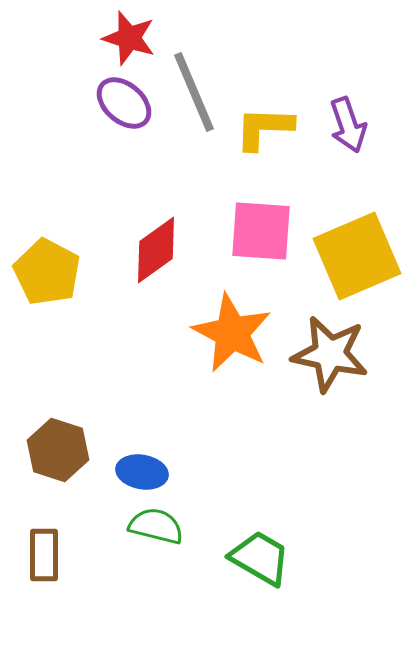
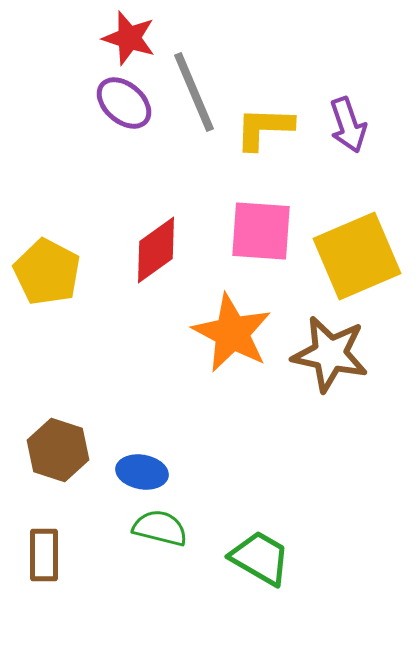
green semicircle: moved 4 px right, 2 px down
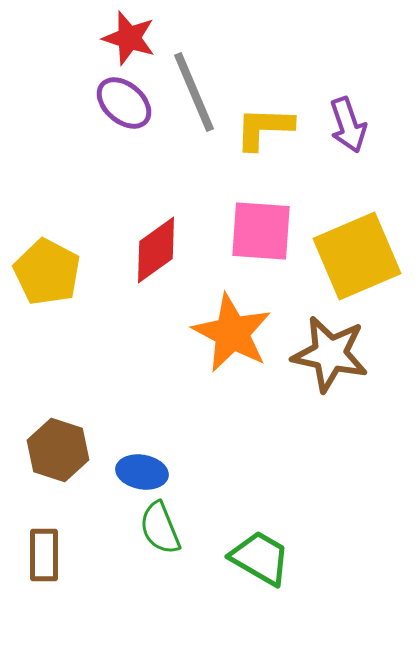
green semicircle: rotated 126 degrees counterclockwise
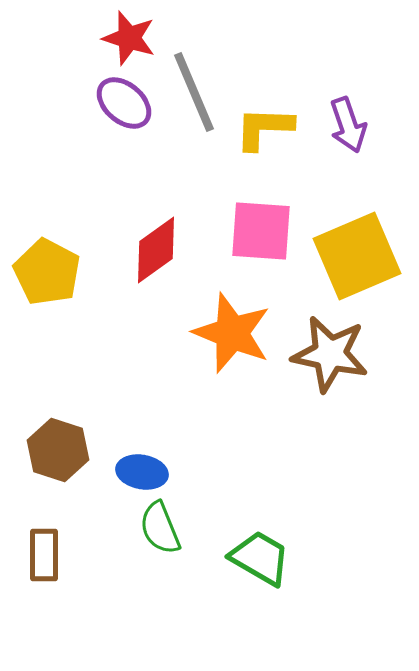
orange star: rotated 6 degrees counterclockwise
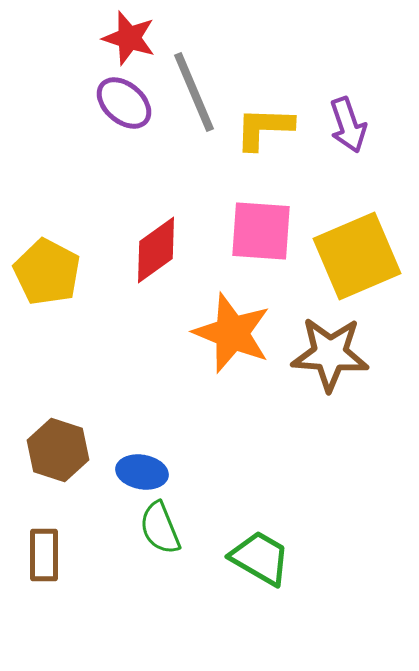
brown star: rotated 8 degrees counterclockwise
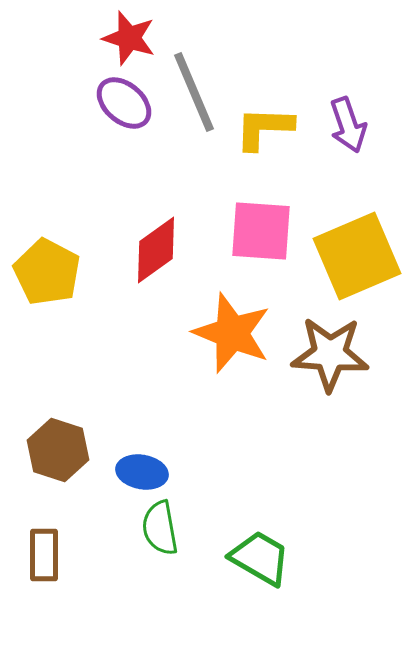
green semicircle: rotated 12 degrees clockwise
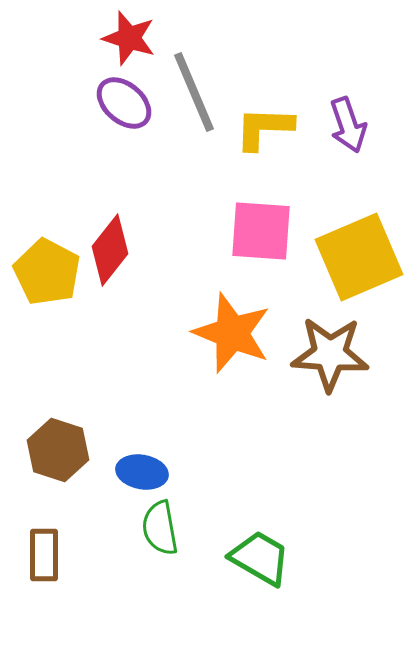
red diamond: moved 46 px left; rotated 16 degrees counterclockwise
yellow square: moved 2 px right, 1 px down
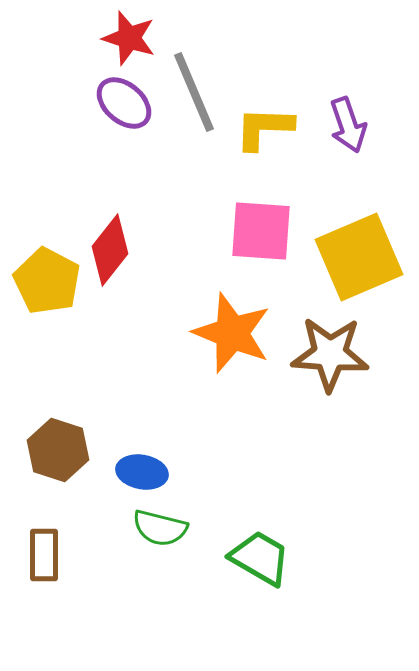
yellow pentagon: moved 9 px down
green semicircle: rotated 66 degrees counterclockwise
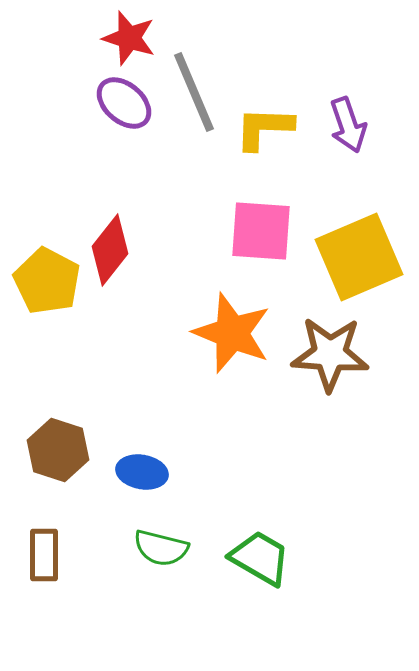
green semicircle: moved 1 px right, 20 px down
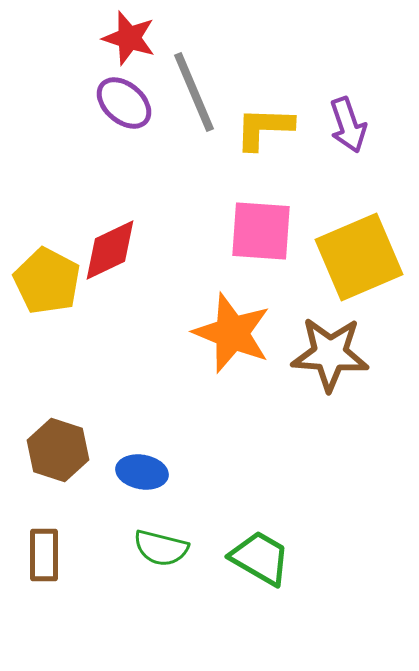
red diamond: rotated 26 degrees clockwise
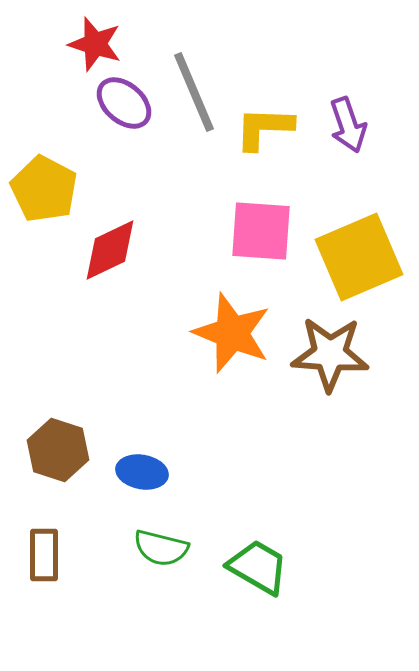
red star: moved 34 px left, 6 px down
yellow pentagon: moved 3 px left, 92 px up
green trapezoid: moved 2 px left, 9 px down
